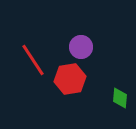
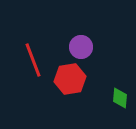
red line: rotated 12 degrees clockwise
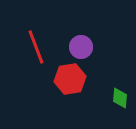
red line: moved 3 px right, 13 px up
